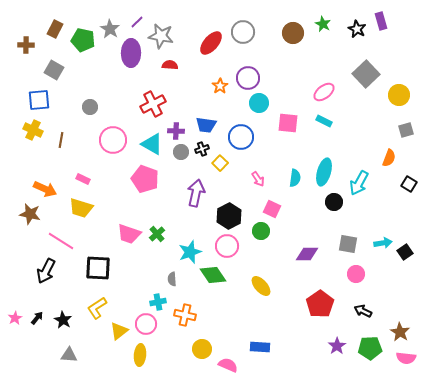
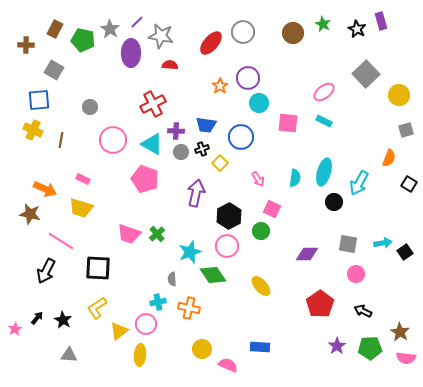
orange cross at (185, 315): moved 4 px right, 7 px up
pink star at (15, 318): moved 11 px down
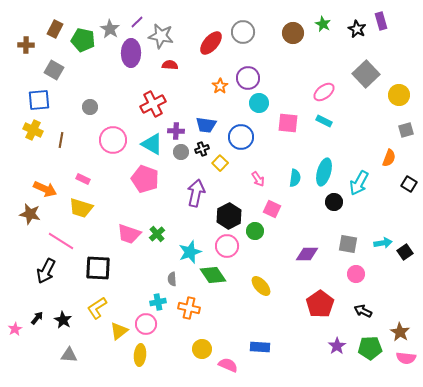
green circle at (261, 231): moved 6 px left
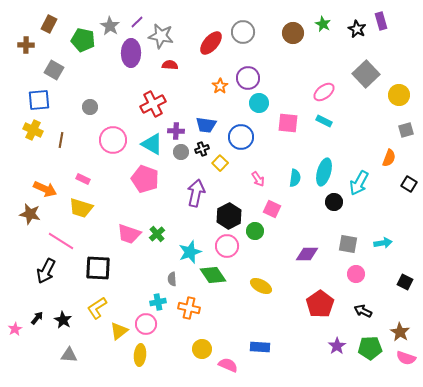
brown rectangle at (55, 29): moved 6 px left, 5 px up
gray star at (110, 29): moved 3 px up
black square at (405, 252): moved 30 px down; rotated 28 degrees counterclockwise
yellow ellipse at (261, 286): rotated 20 degrees counterclockwise
pink semicircle at (406, 358): rotated 12 degrees clockwise
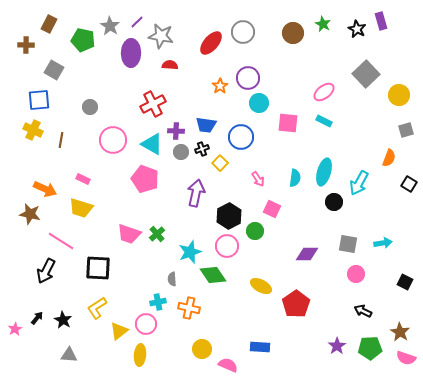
red pentagon at (320, 304): moved 24 px left
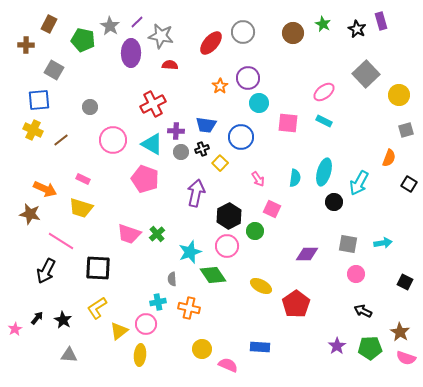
brown line at (61, 140): rotated 42 degrees clockwise
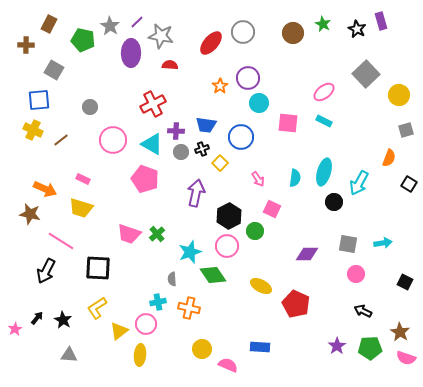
red pentagon at (296, 304): rotated 12 degrees counterclockwise
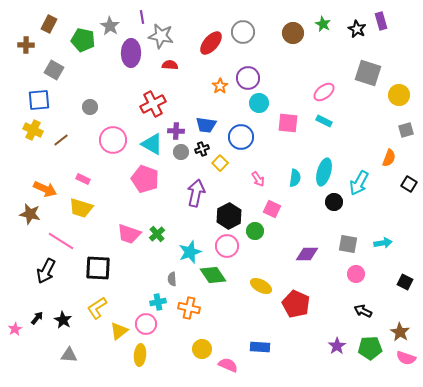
purple line at (137, 22): moved 5 px right, 5 px up; rotated 56 degrees counterclockwise
gray square at (366, 74): moved 2 px right, 1 px up; rotated 28 degrees counterclockwise
